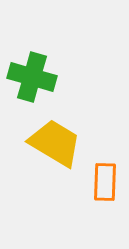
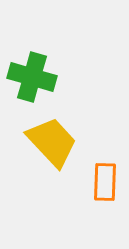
yellow trapezoid: moved 3 px left, 1 px up; rotated 16 degrees clockwise
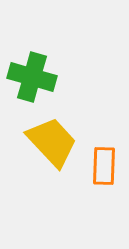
orange rectangle: moved 1 px left, 16 px up
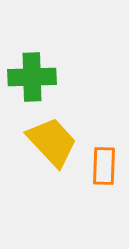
green cross: rotated 18 degrees counterclockwise
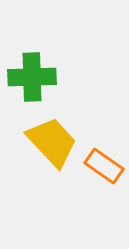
orange rectangle: rotated 57 degrees counterclockwise
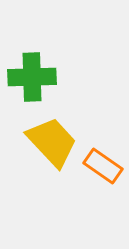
orange rectangle: moved 1 px left
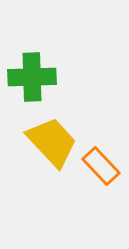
orange rectangle: moved 2 px left; rotated 12 degrees clockwise
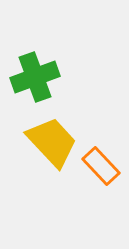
green cross: moved 3 px right; rotated 18 degrees counterclockwise
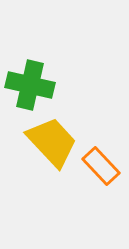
green cross: moved 5 px left, 8 px down; rotated 33 degrees clockwise
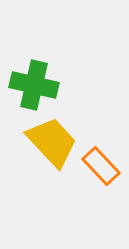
green cross: moved 4 px right
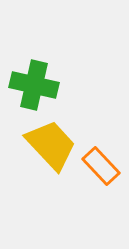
yellow trapezoid: moved 1 px left, 3 px down
